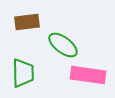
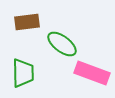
green ellipse: moved 1 px left, 1 px up
pink rectangle: moved 4 px right, 2 px up; rotated 12 degrees clockwise
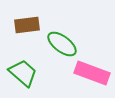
brown rectangle: moved 3 px down
green trapezoid: rotated 48 degrees counterclockwise
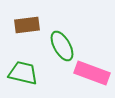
green ellipse: moved 2 px down; rotated 24 degrees clockwise
green trapezoid: rotated 28 degrees counterclockwise
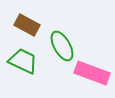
brown rectangle: rotated 35 degrees clockwise
green trapezoid: moved 12 px up; rotated 12 degrees clockwise
